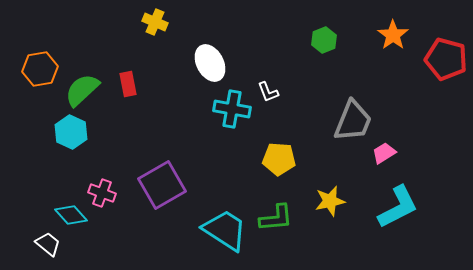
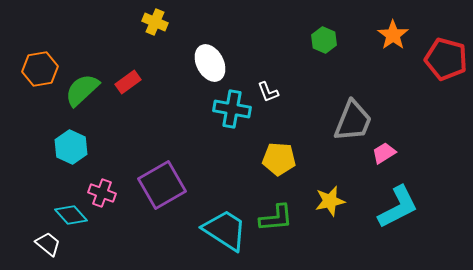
green hexagon: rotated 15 degrees counterclockwise
red rectangle: moved 2 px up; rotated 65 degrees clockwise
cyan hexagon: moved 15 px down
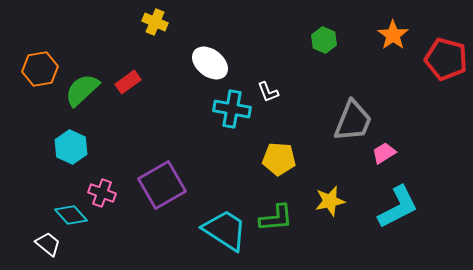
white ellipse: rotated 24 degrees counterclockwise
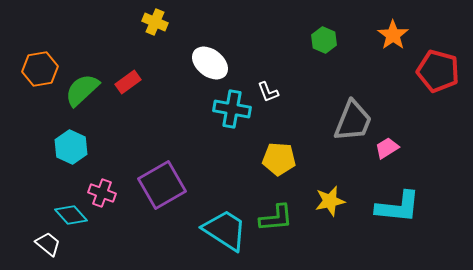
red pentagon: moved 8 px left, 12 px down
pink trapezoid: moved 3 px right, 5 px up
cyan L-shape: rotated 33 degrees clockwise
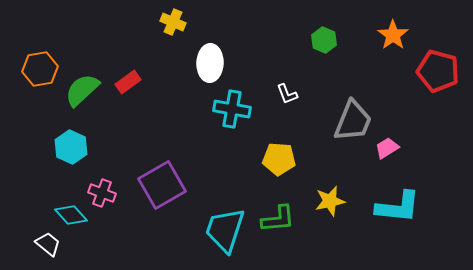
yellow cross: moved 18 px right
white ellipse: rotated 54 degrees clockwise
white L-shape: moved 19 px right, 2 px down
green L-shape: moved 2 px right, 1 px down
cyan trapezoid: rotated 105 degrees counterclockwise
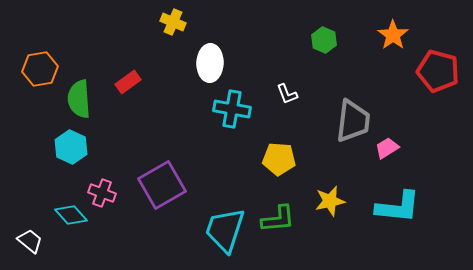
green semicircle: moved 3 px left, 9 px down; rotated 51 degrees counterclockwise
gray trapezoid: rotated 15 degrees counterclockwise
white trapezoid: moved 18 px left, 3 px up
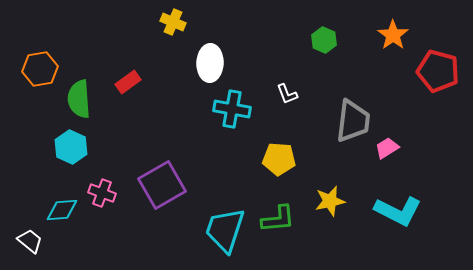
cyan L-shape: moved 4 px down; rotated 21 degrees clockwise
cyan diamond: moved 9 px left, 5 px up; rotated 52 degrees counterclockwise
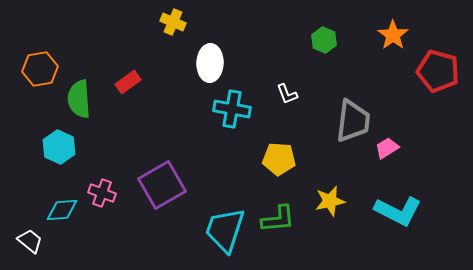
cyan hexagon: moved 12 px left
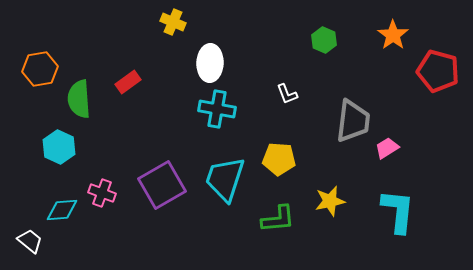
cyan cross: moved 15 px left
cyan L-shape: rotated 111 degrees counterclockwise
cyan trapezoid: moved 51 px up
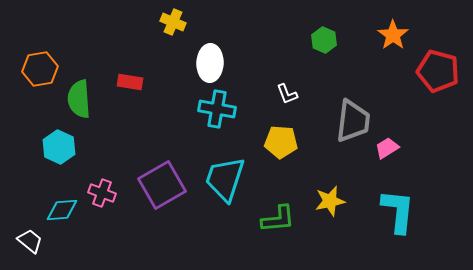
red rectangle: moved 2 px right; rotated 45 degrees clockwise
yellow pentagon: moved 2 px right, 17 px up
